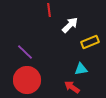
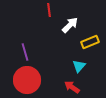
purple line: rotated 30 degrees clockwise
cyan triangle: moved 2 px left, 3 px up; rotated 40 degrees counterclockwise
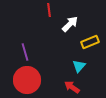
white arrow: moved 1 px up
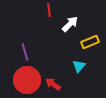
red arrow: moved 19 px left, 3 px up
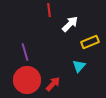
red arrow: rotated 98 degrees clockwise
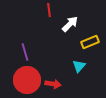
red arrow: rotated 56 degrees clockwise
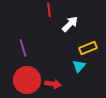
yellow rectangle: moved 2 px left, 6 px down
purple line: moved 2 px left, 4 px up
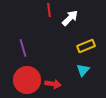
white arrow: moved 6 px up
yellow rectangle: moved 2 px left, 2 px up
cyan triangle: moved 4 px right, 4 px down
